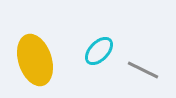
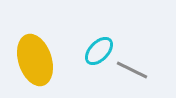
gray line: moved 11 px left
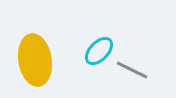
yellow ellipse: rotated 9 degrees clockwise
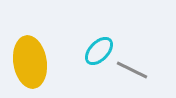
yellow ellipse: moved 5 px left, 2 px down
